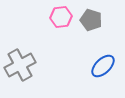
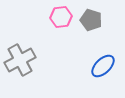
gray cross: moved 5 px up
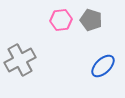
pink hexagon: moved 3 px down
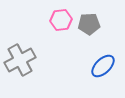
gray pentagon: moved 2 px left, 4 px down; rotated 20 degrees counterclockwise
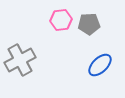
blue ellipse: moved 3 px left, 1 px up
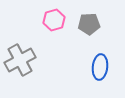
pink hexagon: moved 7 px left; rotated 10 degrees counterclockwise
blue ellipse: moved 2 px down; rotated 40 degrees counterclockwise
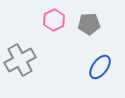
pink hexagon: rotated 10 degrees counterclockwise
blue ellipse: rotated 30 degrees clockwise
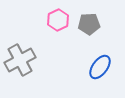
pink hexagon: moved 4 px right
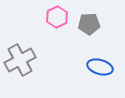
pink hexagon: moved 1 px left, 3 px up
blue ellipse: rotated 70 degrees clockwise
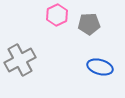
pink hexagon: moved 2 px up
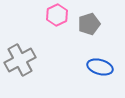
gray pentagon: rotated 15 degrees counterclockwise
